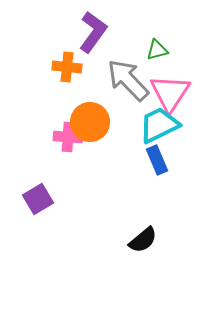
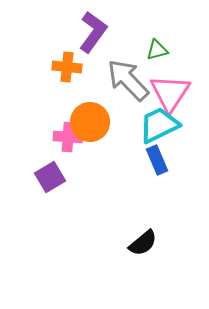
purple square: moved 12 px right, 22 px up
black semicircle: moved 3 px down
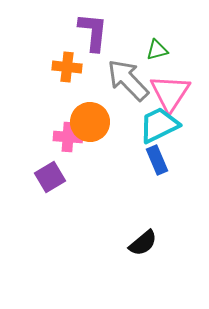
purple L-shape: rotated 30 degrees counterclockwise
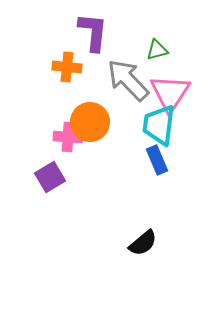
cyan trapezoid: rotated 57 degrees counterclockwise
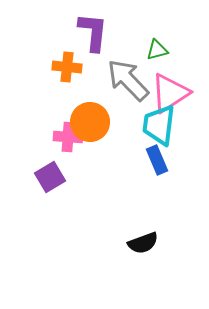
pink triangle: rotated 24 degrees clockwise
black semicircle: rotated 20 degrees clockwise
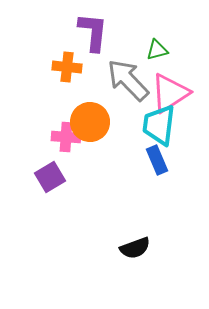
pink cross: moved 2 px left
black semicircle: moved 8 px left, 5 px down
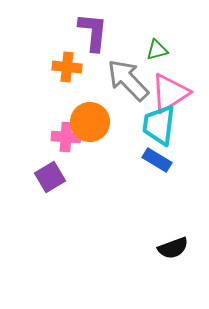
blue rectangle: rotated 36 degrees counterclockwise
black semicircle: moved 38 px right
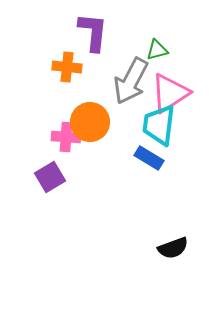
gray arrow: moved 3 px right, 1 px down; rotated 108 degrees counterclockwise
blue rectangle: moved 8 px left, 2 px up
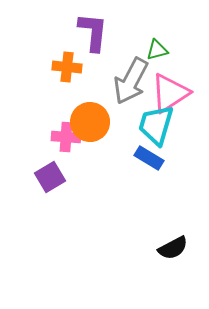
cyan trapezoid: moved 3 px left; rotated 9 degrees clockwise
black semicircle: rotated 8 degrees counterclockwise
